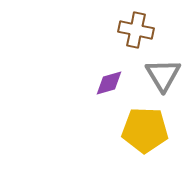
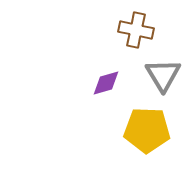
purple diamond: moved 3 px left
yellow pentagon: moved 2 px right
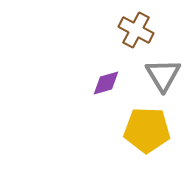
brown cross: rotated 16 degrees clockwise
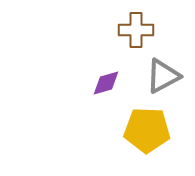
brown cross: rotated 28 degrees counterclockwise
gray triangle: moved 1 px down; rotated 33 degrees clockwise
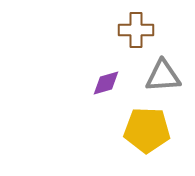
gray triangle: rotated 24 degrees clockwise
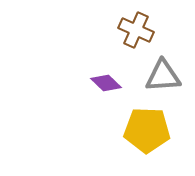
brown cross: rotated 24 degrees clockwise
purple diamond: rotated 60 degrees clockwise
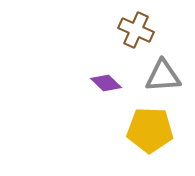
yellow pentagon: moved 3 px right
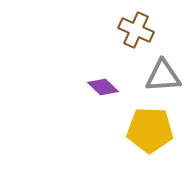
purple diamond: moved 3 px left, 4 px down
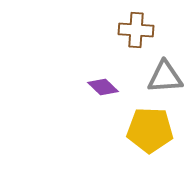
brown cross: rotated 20 degrees counterclockwise
gray triangle: moved 2 px right, 1 px down
